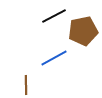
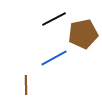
black line: moved 3 px down
brown pentagon: moved 3 px down
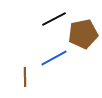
brown line: moved 1 px left, 8 px up
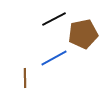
brown line: moved 1 px down
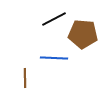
brown pentagon: rotated 16 degrees clockwise
blue line: rotated 32 degrees clockwise
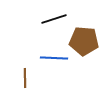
black line: rotated 10 degrees clockwise
brown pentagon: moved 1 px right, 7 px down
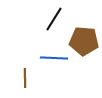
black line: rotated 40 degrees counterclockwise
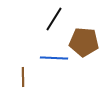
brown pentagon: moved 1 px down
brown line: moved 2 px left, 1 px up
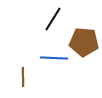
black line: moved 1 px left
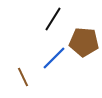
blue line: rotated 48 degrees counterclockwise
brown line: rotated 24 degrees counterclockwise
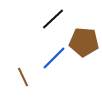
black line: rotated 15 degrees clockwise
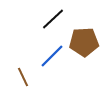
brown pentagon: rotated 8 degrees counterclockwise
blue line: moved 2 px left, 2 px up
